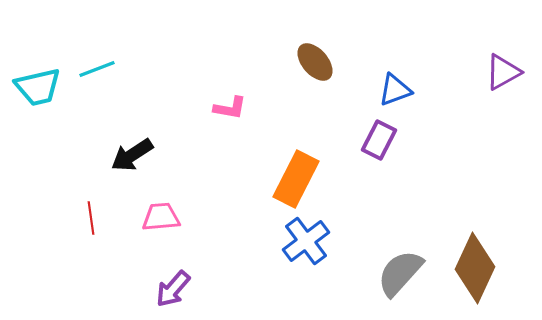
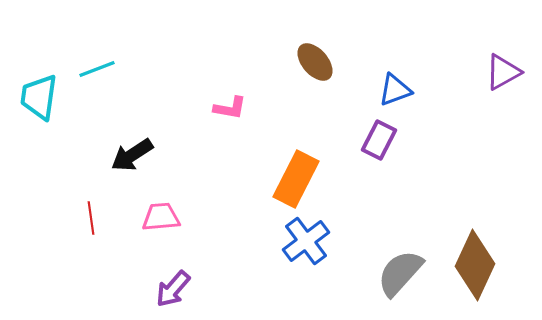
cyan trapezoid: moved 1 px right, 10 px down; rotated 111 degrees clockwise
brown diamond: moved 3 px up
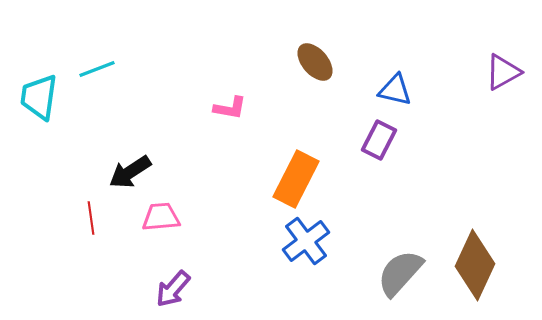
blue triangle: rotated 33 degrees clockwise
black arrow: moved 2 px left, 17 px down
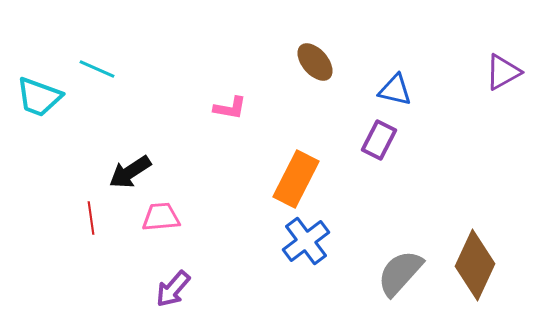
cyan line: rotated 45 degrees clockwise
cyan trapezoid: rotated 78 degrees counterclockwise
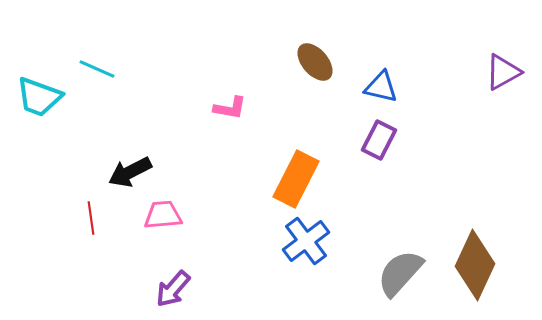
blue triangle: moved 14 px left, 3 px up
black arrow: rotated 6 degrees clockwise
pink trapezoid: moved 2 px right, 2 px up
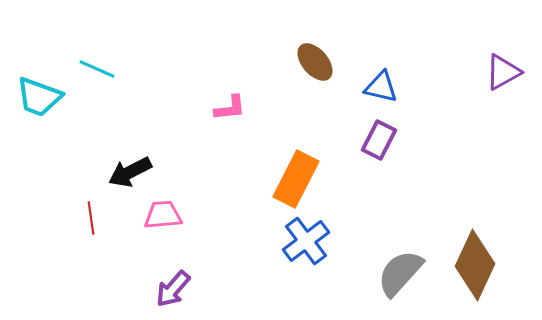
pink L-shape: rotated 16 degrees counterclockwise
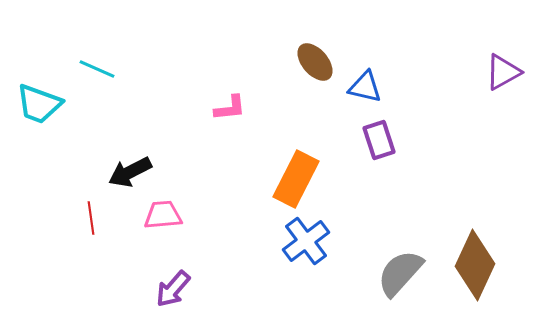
blue triangle: moved 16 px left
cyan trapezoid: moved 7 px down
purple rectangle: rotated 45 degrees counterclockwise
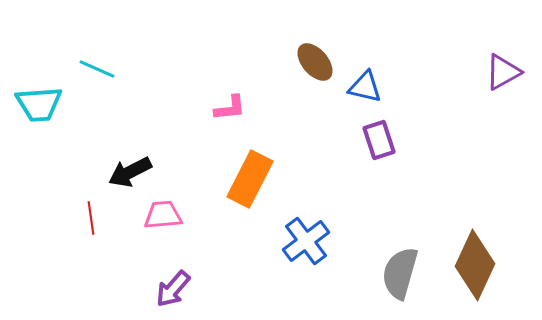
cyan trapezoid: rotated 24 degrees counterclockwise
orange rectangle: moved 46 px left
gray semicircle: rotated 26 degrees counterclockwise
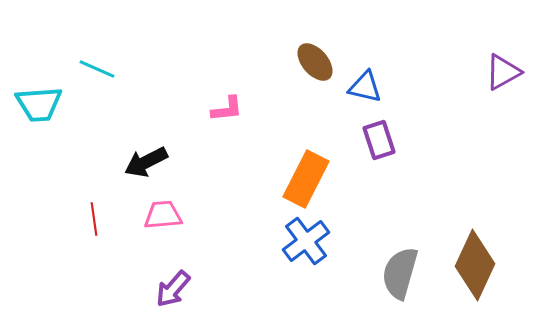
pink L-shape: moved 3 px left, 1 px down
black arrow: moved 16 px right, 10 px up
orange rectangle: moved 56 px right
red line: moved 3 px right, 1 px down
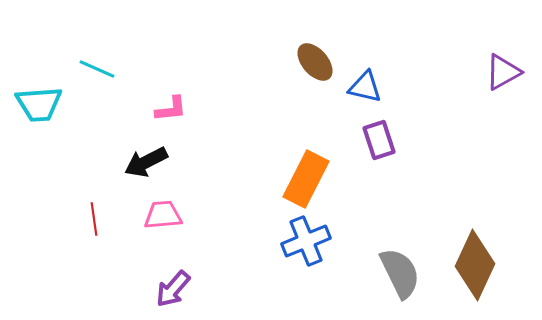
pink L-shape: moved 56 px left
blue cross: rotated 15 degrees clockwise
gray semicircle: rotated 138 degrees clockwise
